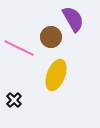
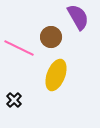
purple semicircle: moved 5 px right, 2 px up
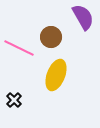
purple semicircle: moved 5 px right
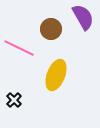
brown circle: moved 8 px up
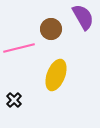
pink line: rotated 40 degrees counterclockwise
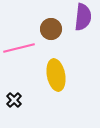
purple semicircle: rotated 36 degrees clockwise
yellow ellipse: rotated 32 degrees counterclockwise
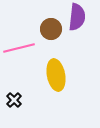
purple semicircle: moved 6 px left
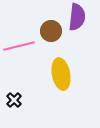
brown circle: moved 2 px down
pink line: moved 2 px up
yellow ellipse: moved 5 px right, 1 px up
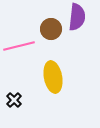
brown circle: moved 2 px up
yellow ellipse: moved 8 px left, 3 px down
